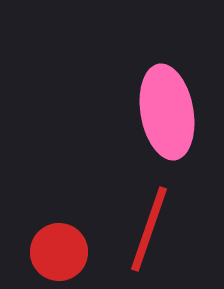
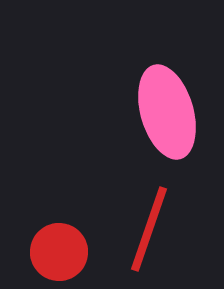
pink ellipse: rotated 6 degrees counterclockwise
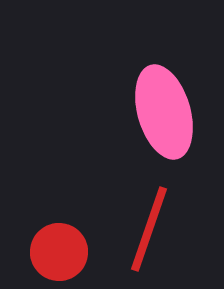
pink ellipse: moved 3 px left
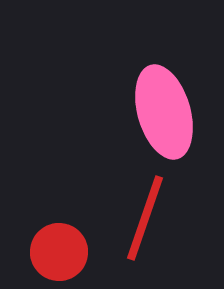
red line: moved 4 px left, 11 px up
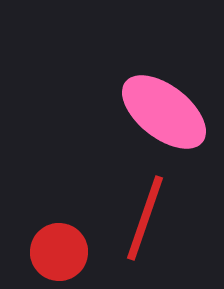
pink ellipse: rotated 36 degrees counterclockwise
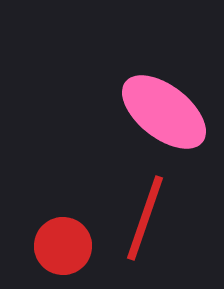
red circle: moved 4 px right, 6 px up
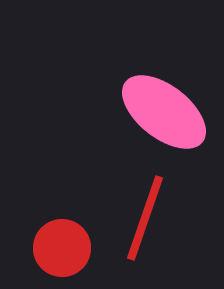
red circle: moved 1 px left, 2 px down
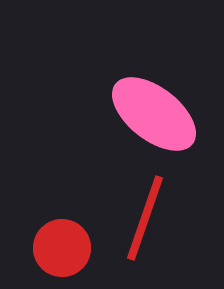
pink ellipse: moved 10 px left, 2 px down
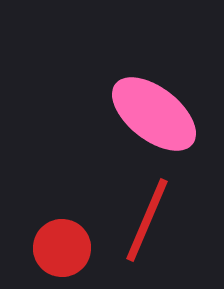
red line: moved 2 px right, 2 px down; rotated 4 degrees clockwise
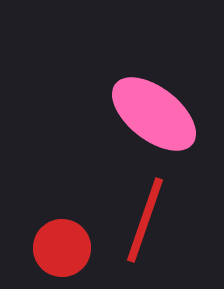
red line: moved 2 px left; rotated 4 degrees counterclockwise
